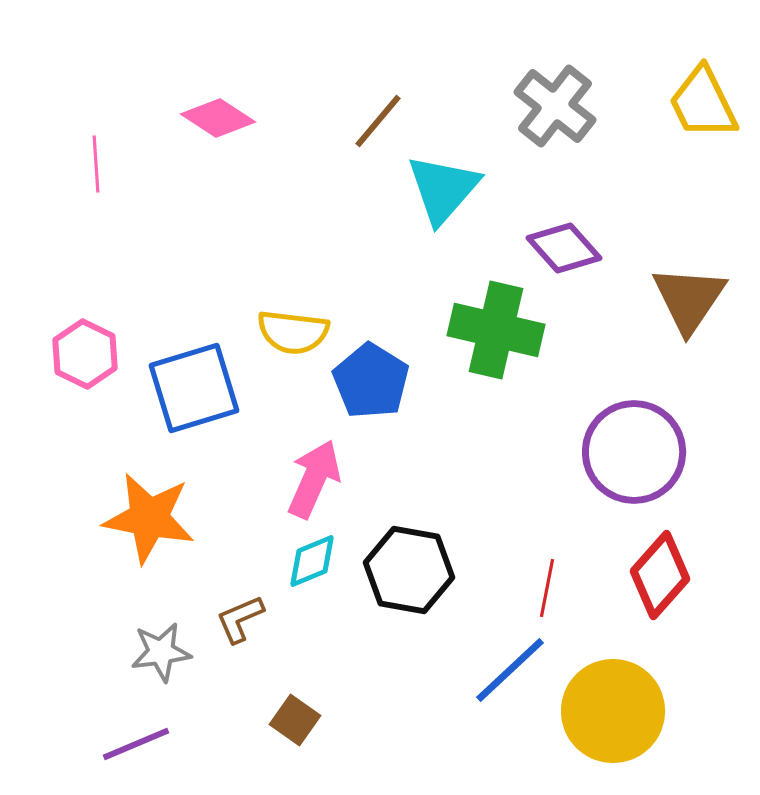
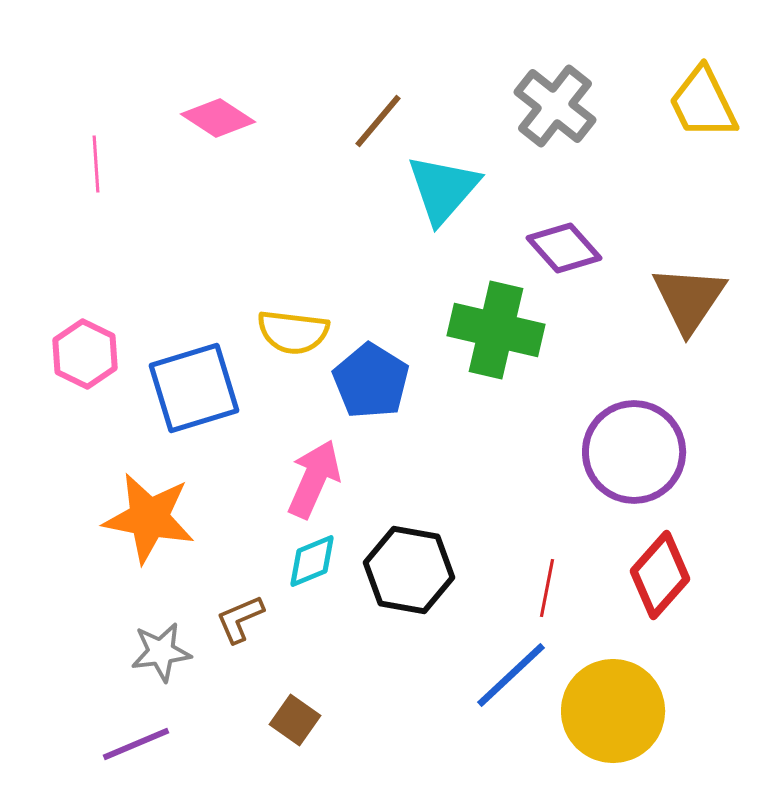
blue line: moved 1 px right, 5 px down
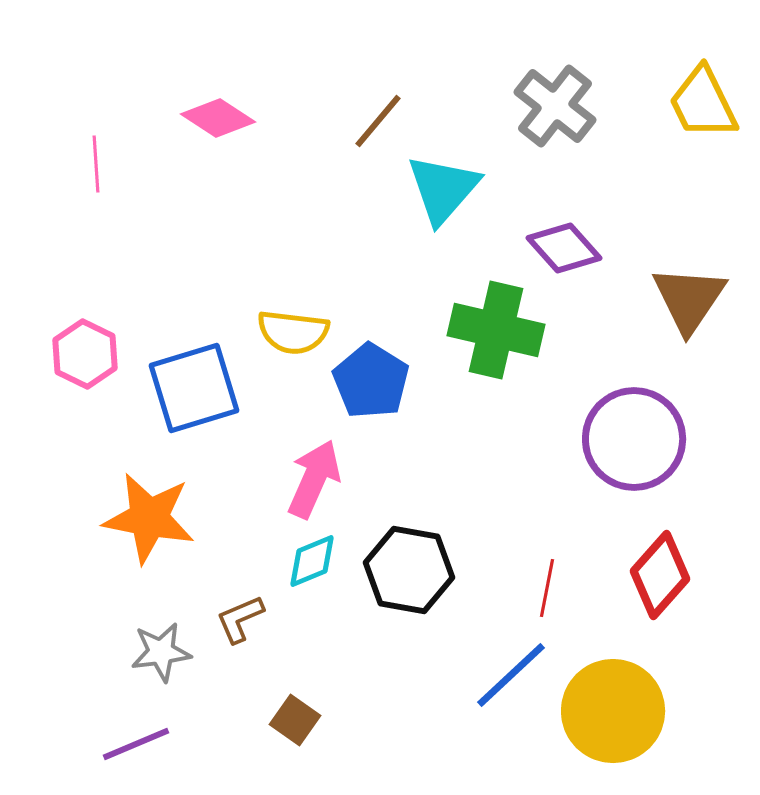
purple circle: moved 13 px up
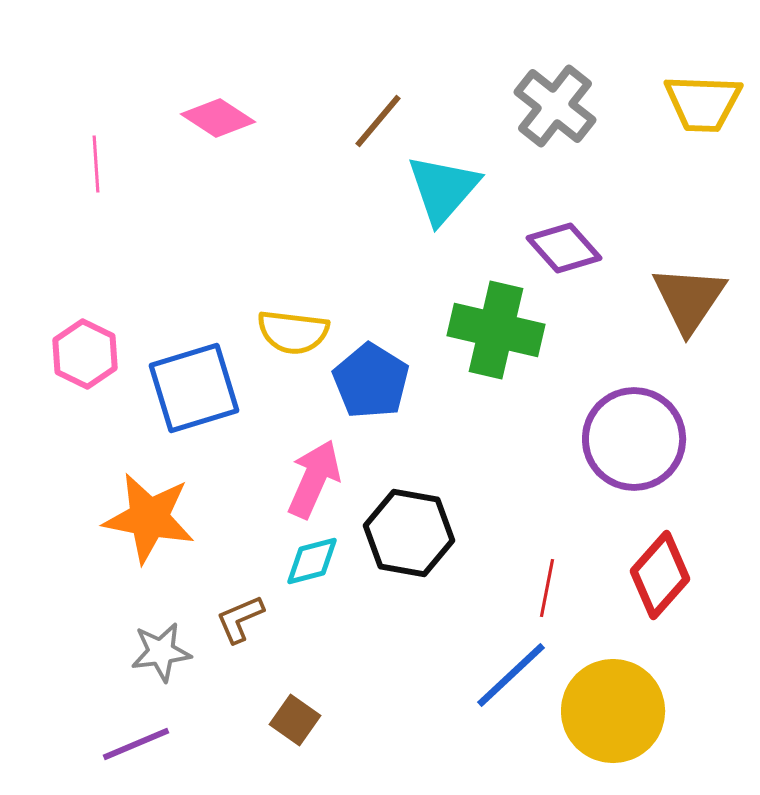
yellow trapezoid: rotated 62 degrees counterclockwise
cyan diamond: rotated 8 degrees clockwise
black hexagon: moved 37 px up
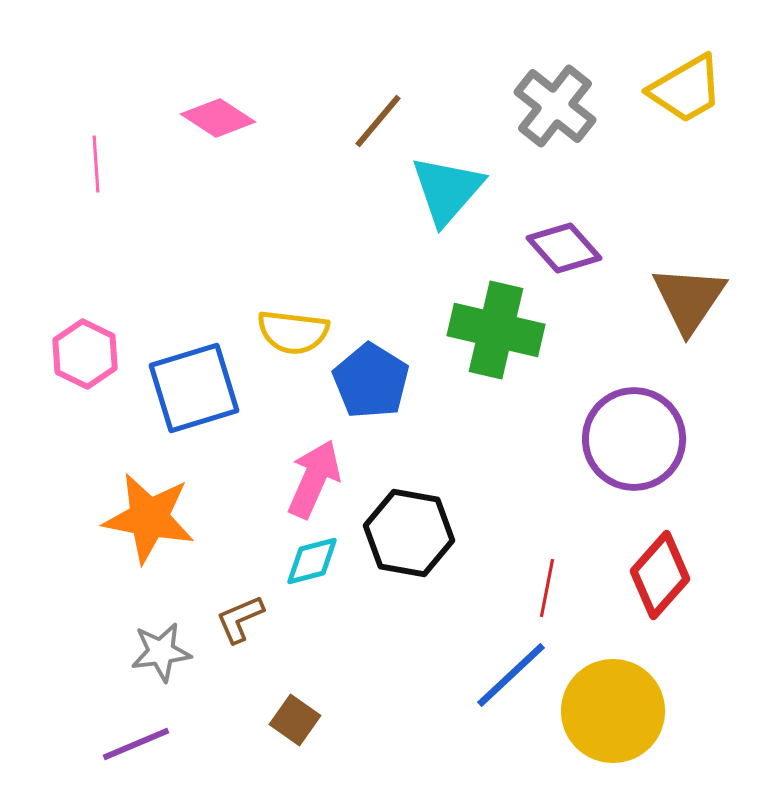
yellow trapezoid: moved 17 px left, 14 px up; rotated 32 degrees counterclockwise
cyan triangle: moved 4 px right, 1 px down
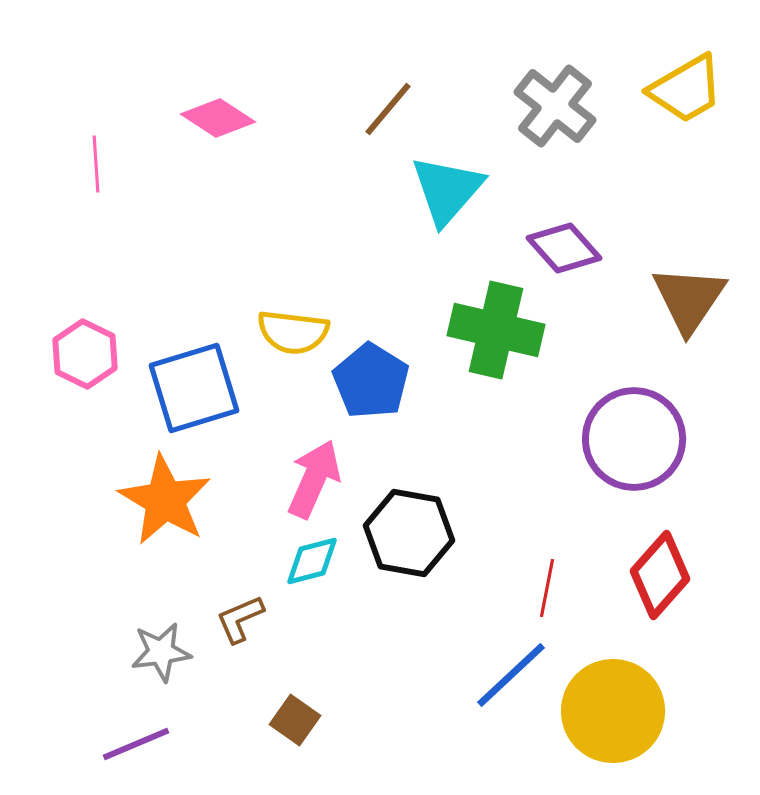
brown line: moved 10 px right, 12 px up
orange star: moved 16 px right, 18 px up; rotated 20 degrees clockwise
